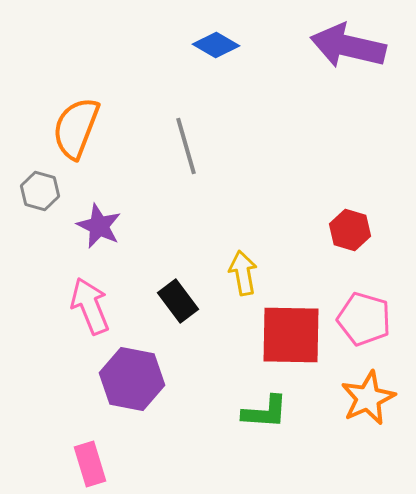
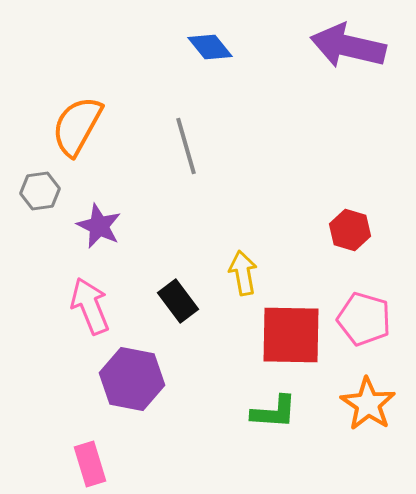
blue diamond: moved 6 px left, 2 px down; rotated 21 degrees clockwise
orange semicircle: moved 1 px right, 2 px up; rotated 8 degrees clockwise
gray hexagon: rotated 24 degrees counterclockwise
orange star: moved 6 px down; rotated 14 degrees counterclockwise
green L-shape: moved 9 px right
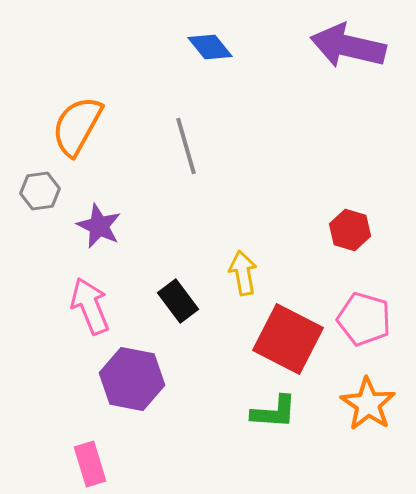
red square: moved 3 px left, 4 px down; rotated 26 degrees clockwise
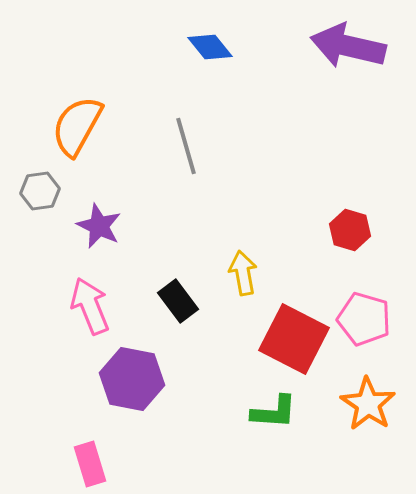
red square: moved 6 px right
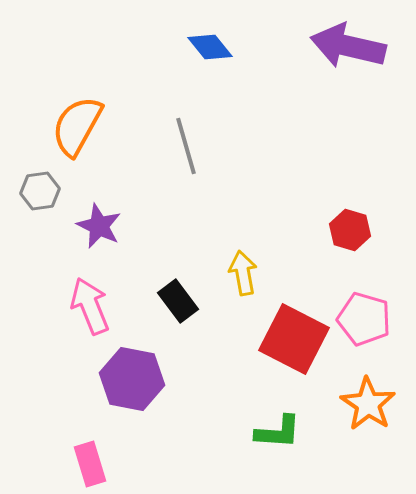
green L-shape: moved 4 px right, 20 px down
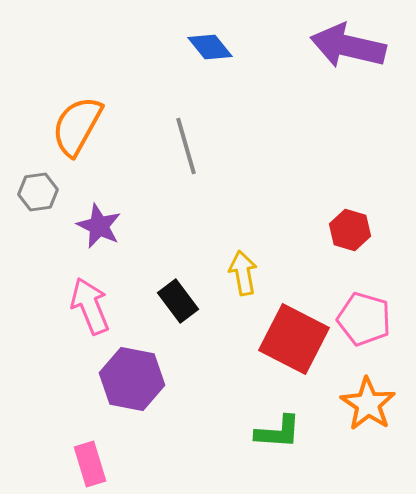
gray hexagon: moved 2 px left, 1 px down
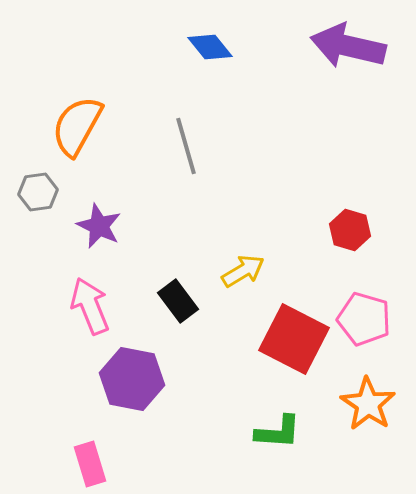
yellow arrow: moved 2 px up; rotated 69 degrees clockwise
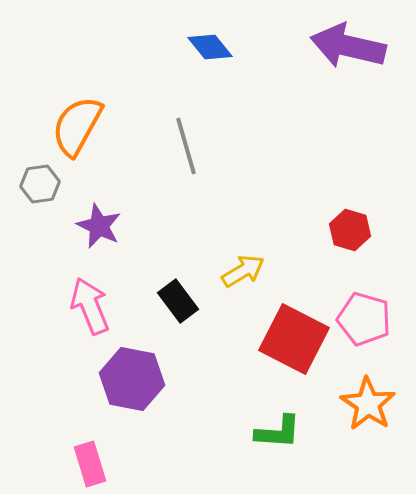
gray hexagon: moved 2 px right, 8 px up
